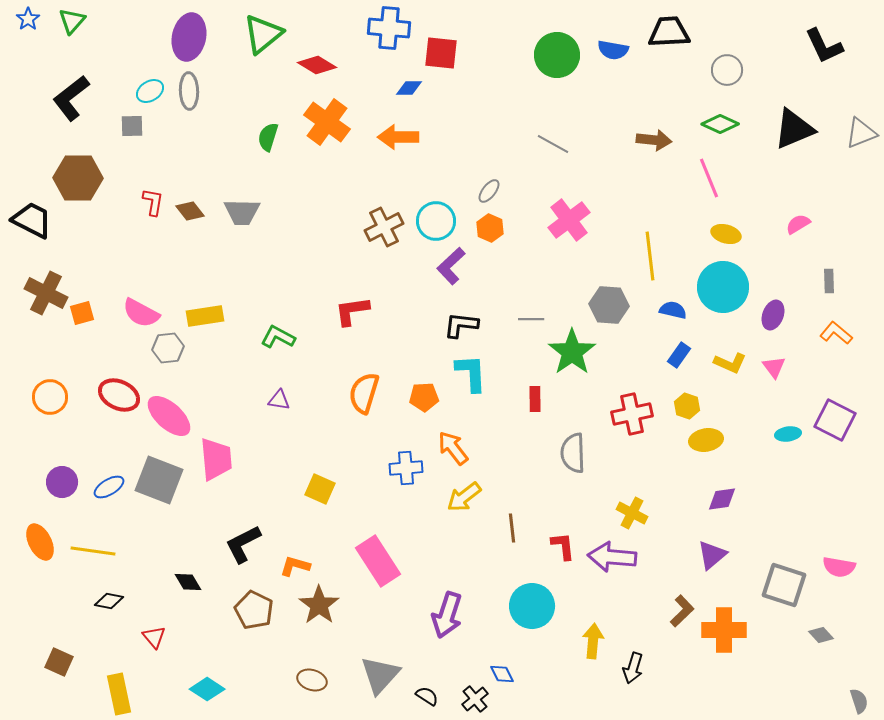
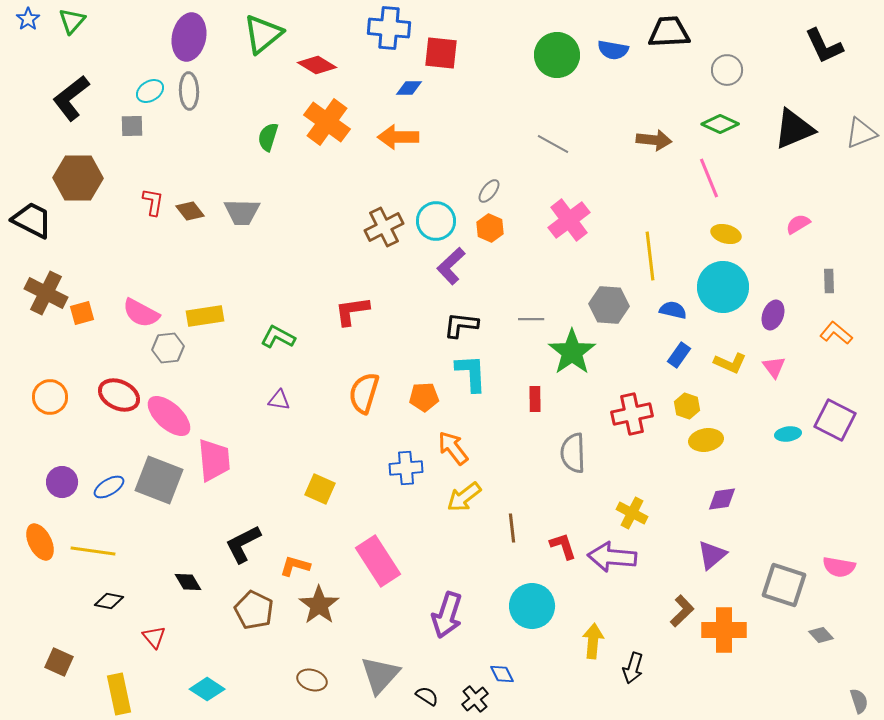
pink trapezoid at (216, 459): moved 2 px left, 1 px down
red L-shape at (563, 546): rotated 12 degrees counterclockwise
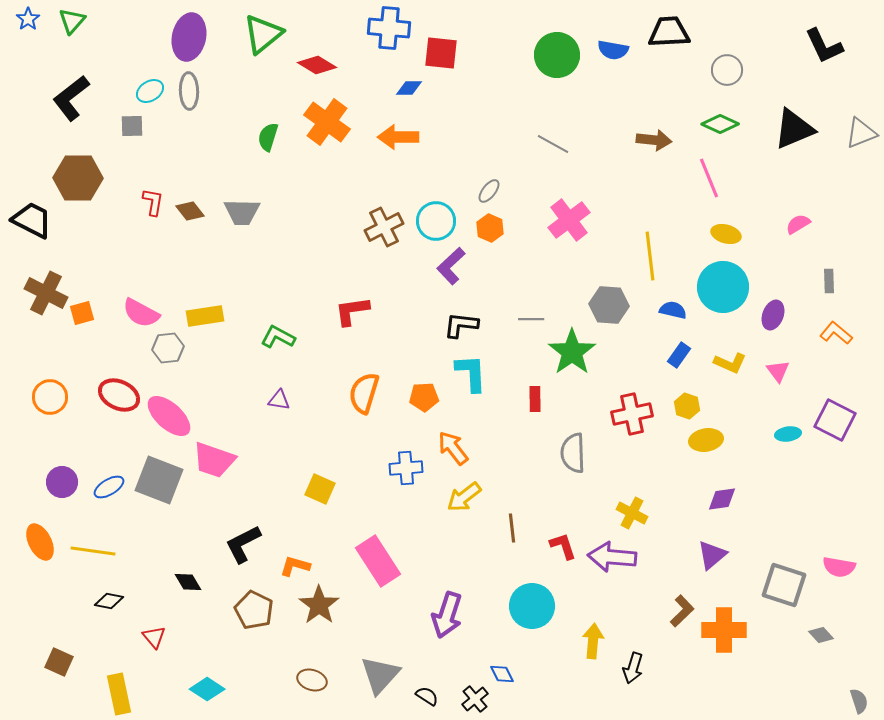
pink triangle at (774, 367): moved 4 px right, 4 px down
pink trapezoid at (214, 460): rotated 114 degrees clockwise
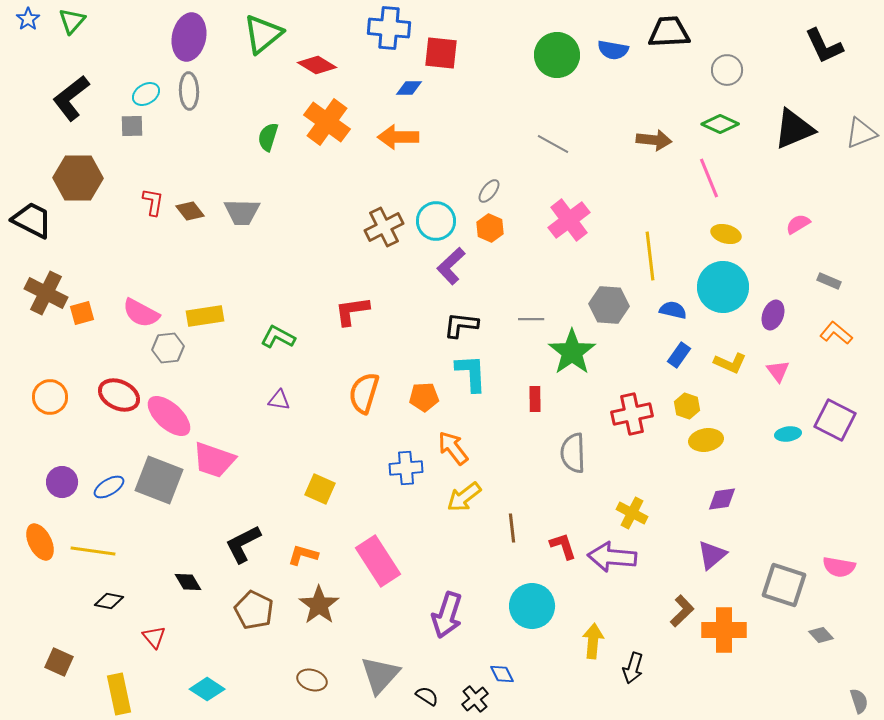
cyan ellipse at (150, 91): moved 4 px left, 3 px down
gray rectangle at (829, 281): rotated 65 degrees counterclockwise
orange L-shape at (295, 566): moved 8 px right, 11 px up
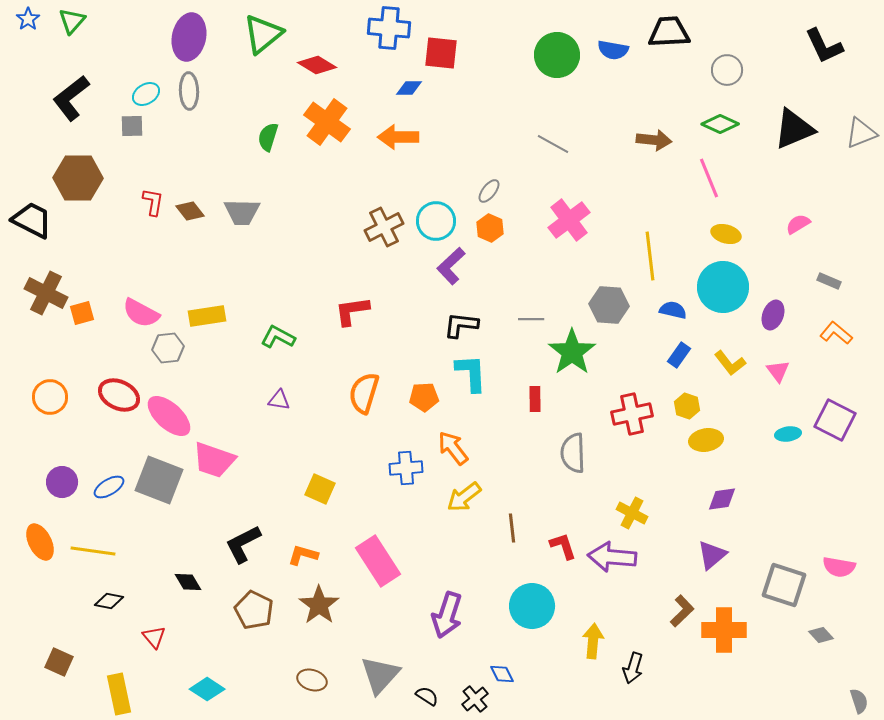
yellow rectangle at (205, 316): moved 2 px right
yellow L-shape at (730, 363): rotated 28 degrees clockwise
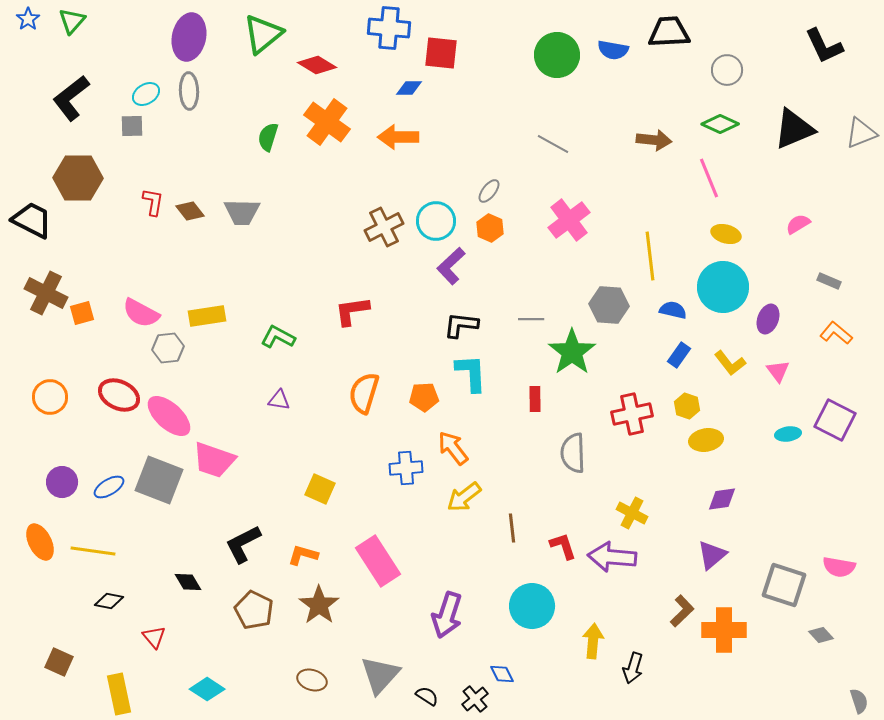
purple ellipse at (773, 315): moved 5 px left, 4 px down
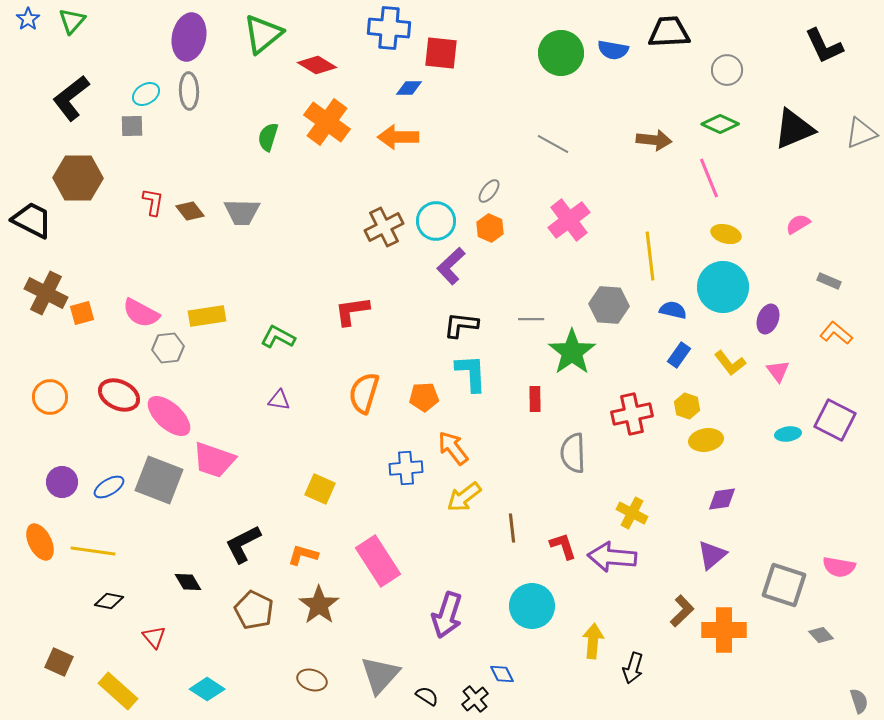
green circle at (557, 55): moved 4 px right, 2 px up
yellow rectangle at (119, 694): moved 1 px left, 3 px up; rotated 36 degrees counterclockwise
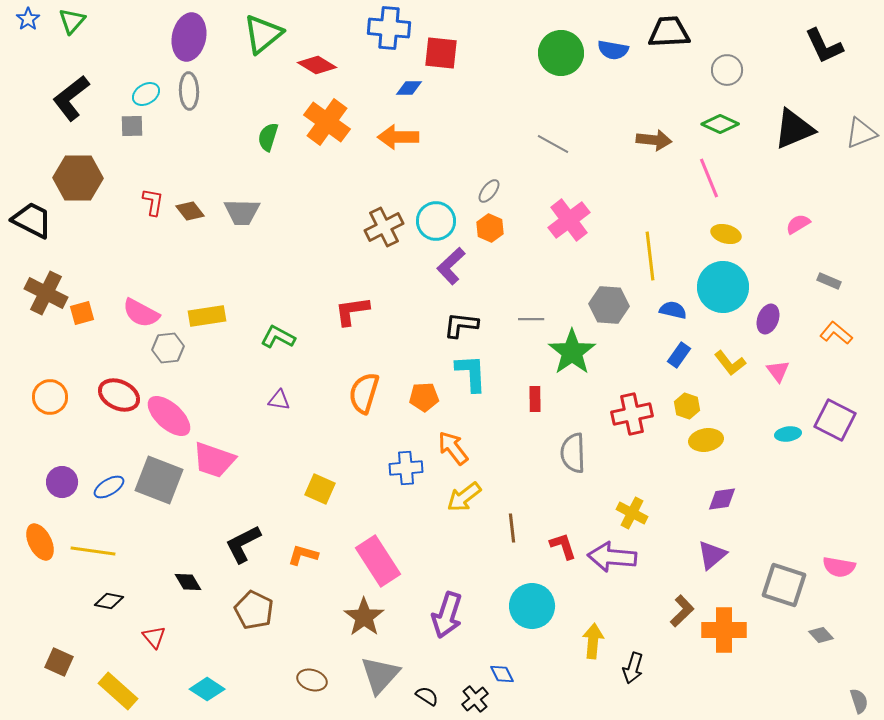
brown star at (319, 605): moved 45 px right, 12 px down
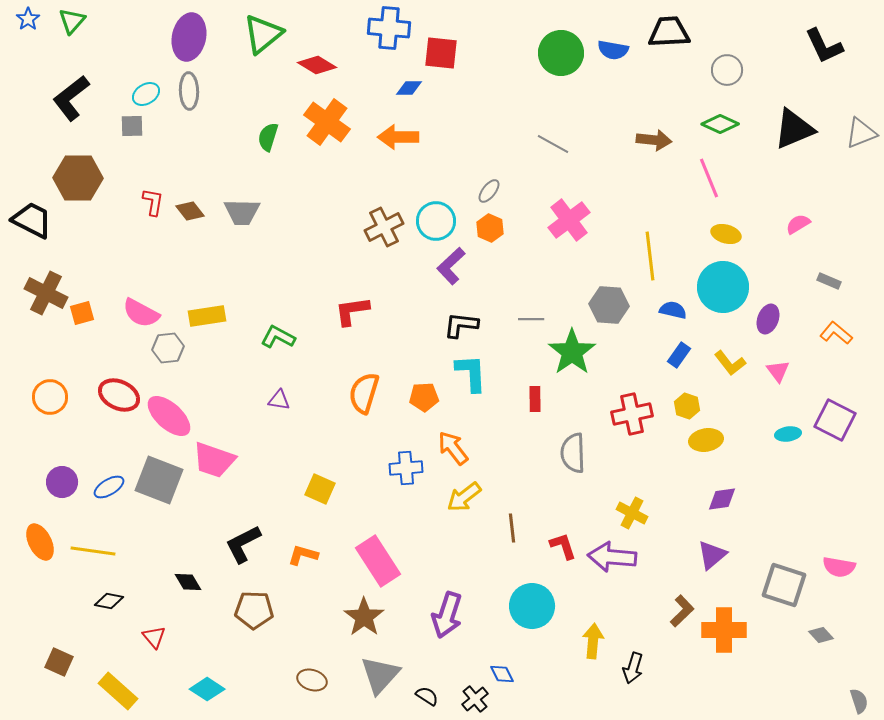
brown pentagon at (254, 610): rotated 24 degrees counterclockwise
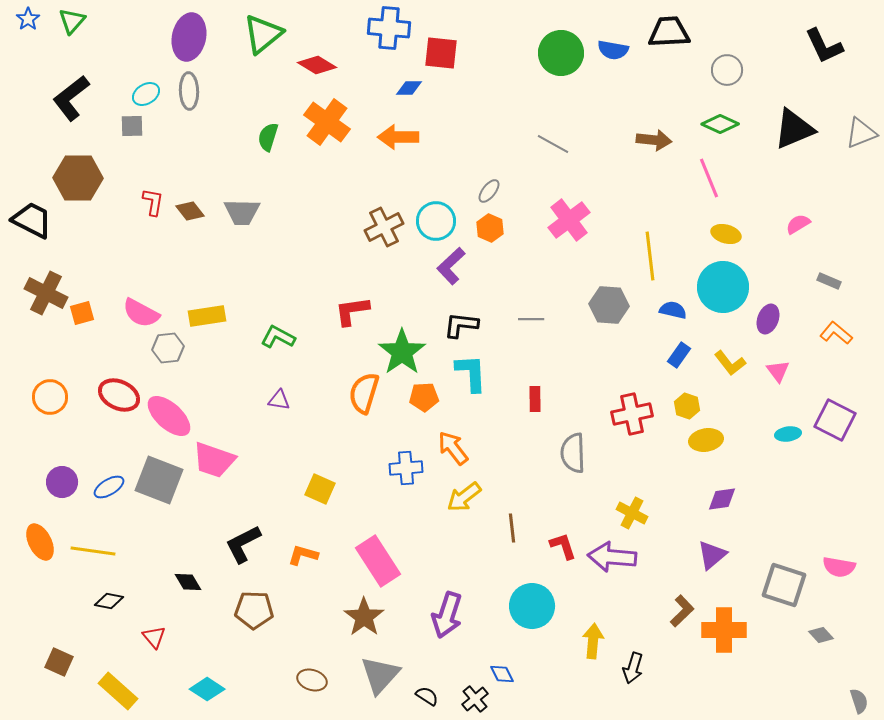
green star at (572, 352): moved 170 px left
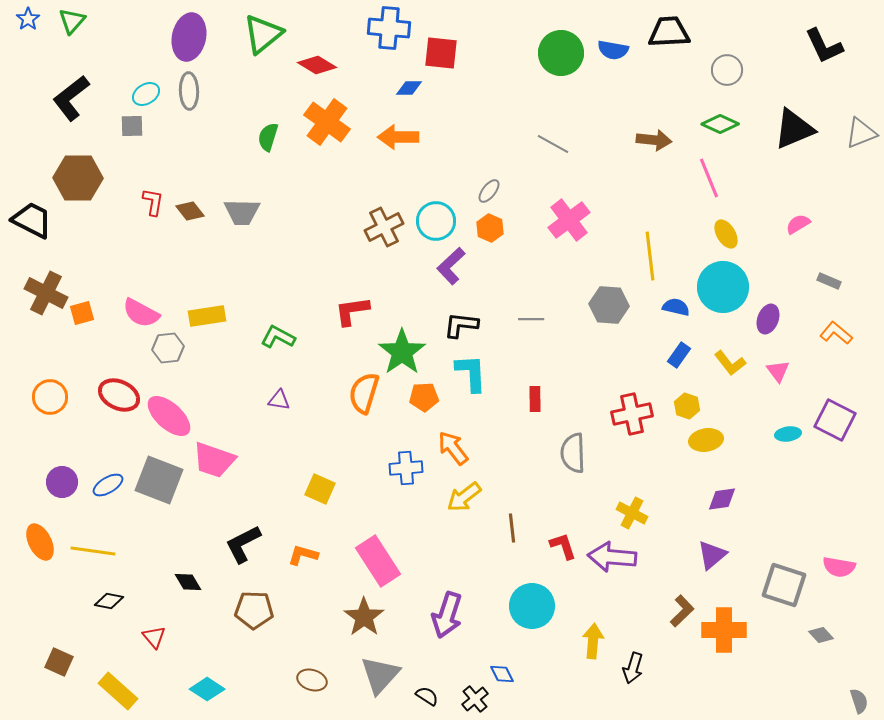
yellow ellipse at (726, 234): rotated 44 degrees clockwise
blue semicircle at (673, 310): moved 3 px right, 3 px up
blue ellipse at (109, 487): moved 1 px left, 2 px up
